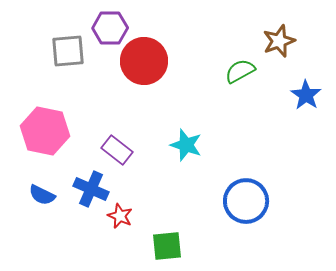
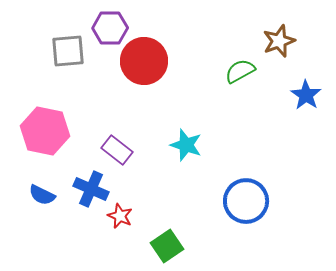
green square: rotated 28 degrees counterclockwise
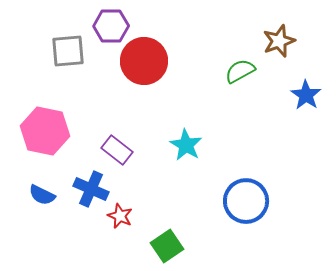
purple hexagon: moved 1 px right, 2 px up
cyan star: rotated 12 degrees clockwise
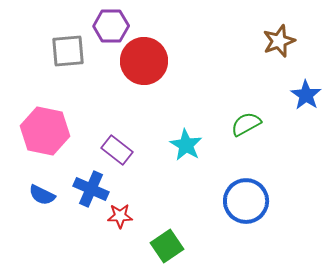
green semicircle: moved 6 px right, 53 px down
red star: rotated 25 degrees counterclockwise
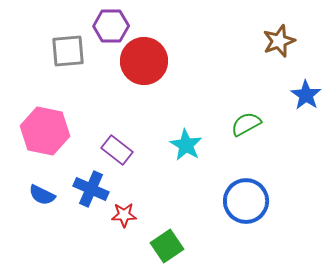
red star: moved 4 px right, 1 px up
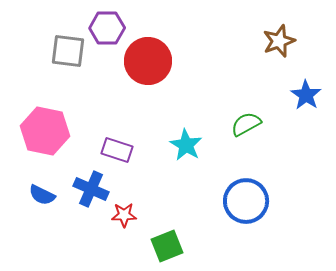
purple hexagon: moved 4 px left, 2 px down
gray square: rotated 12 degrees clockwise
red circle: moved 4 px right
purple rectangle: rotated 20 degrees counterclockwise
green square: rotated 12 degrees clockwise
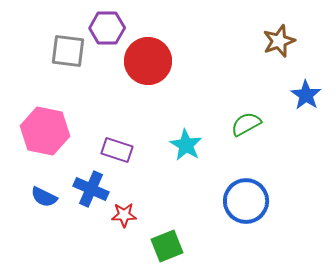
blue semicircle: moved 2 px right, 2 px down
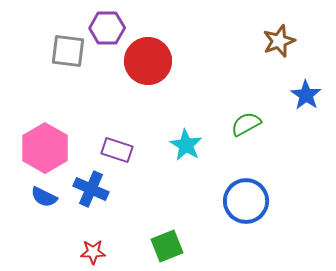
pink hexagon: moved 17 px down; rotated 18 degrees clockwise
red star: moved 31 px left, 37 px down
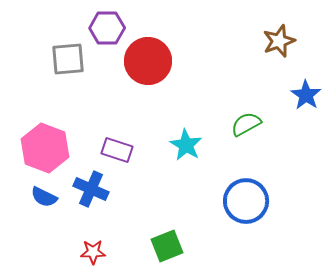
gray square: moved 8 px down; rotated 12 degrees counterclockwise
pink hexagon: rotated 9 degrees counterclockwise
